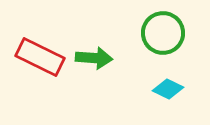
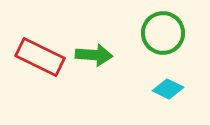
green arrow: moved 3 px up
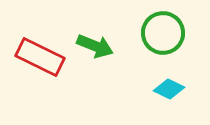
green arrow: moved 1 px right, 9 px up; rotated 18 degrees clockwise
cyan diamond: moved 1 px right
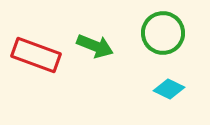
red rectangle: moved 4 px left, 2 px up; rotated 6 degrees counterclockwise
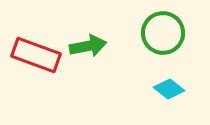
green arrow: moved 7 px left; rotated 33 degrees counterclockwise
cyan diamond: rotated 12 degrees clockwise
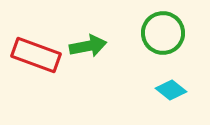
cyan diamond: moved 2 px right, 1 px down
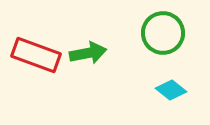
green arrow: moved 7 px down
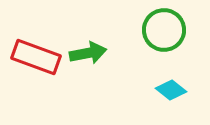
green circle: moved 1 px right, 3 px up
red rectangle: moved 2 px down
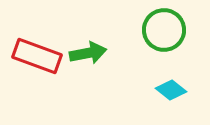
red rectangle: moved 1 px right, 1 px up
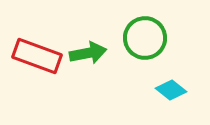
green circle: moved 19 px left, 8 px down
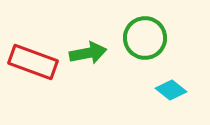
red rectangle: moved 4 px left, 6 px down
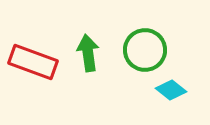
green circle: moved 12 px down
green arrow: rotated 87 degrees counterclockwise
